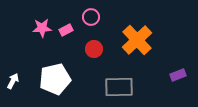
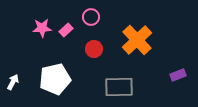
pink rectangle: rotated 16 degrees counterclockwise
white arrow: moved 1 px down
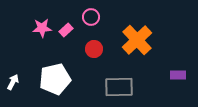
purple rectangle: rotated 21 degrees clockwise
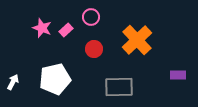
pink star: rotated 24 degrees clockwise
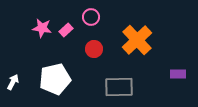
pink star: rotated 12 degrees counterclockwise
purple rectangle: moved 1 px up
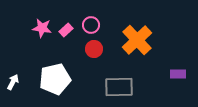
pink circle: moved 8 px down
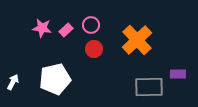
gray rectangle: moved 30 px right
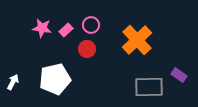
red circle: moved 7 px left
purple rectangle: moved 1 px right, 1 px down; rotated 35 degrees clockwise
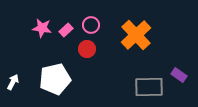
orange cross: moved 1 px left, 5 px up
